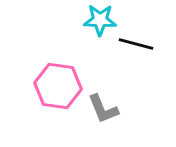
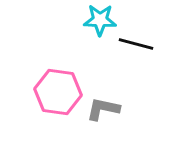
pink hexagon: moved 6 px down
gray L-shape: rotated 124 degrees clockwise
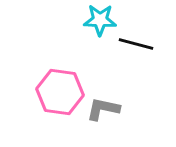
pink hexagon: moved 2 px right
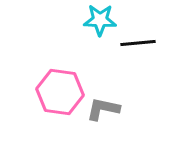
black line: moved 2 px right, 1 px up; rotated 20 degrees counterclockwise
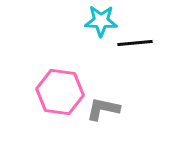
cyan star: moved 1 px right, 1 px down
black line: moved 3 px left
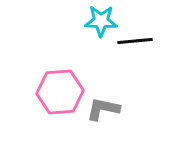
black line: moved 2 px up
pink hexagon: rotated 12 degrees counterclockwise
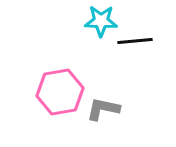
pink hexagon: rotated 6 degrees counterclockwise
